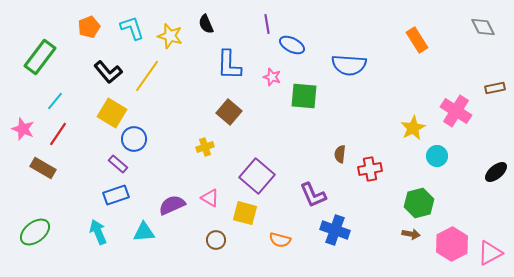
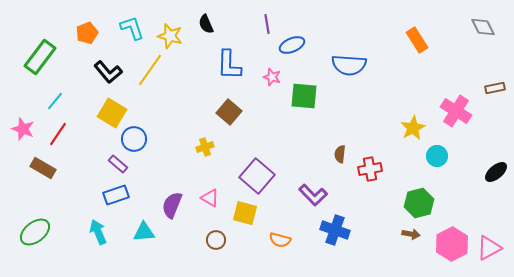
orange pentagon at (89, 27): moved 2 px left, 6 px down
blue ellipse at (292, 45): rotated 50 degrees counterclockwise
yellow line at (147, 76): moved 3 px right, 6 px up
purple L-shape at (313, 195): rotated 20 degrees counterclockwise
purple semicircle at (172, 205): rotated 44 degrees counterclockwise
pink triangle at (490, 253): moved 1 px left, 5 px up
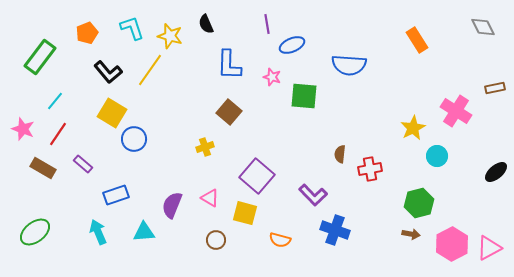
purple rectangle at (118, 164): moved 35 px left
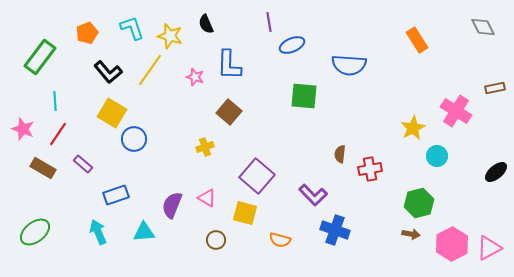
purple line at (267, 24): moved 2 px right, 2 px up
pink star at (272, 77): moved 77 px left
cyan line at (55, 101): rotated 42 degrees counterclockwise
pink triangle at (210, 198): moved 3 px left
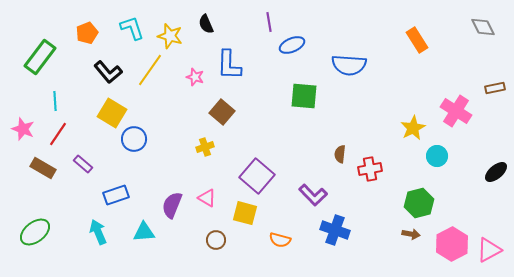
brown square at (229, 112): moved 7 px left
pink triangle at (489, 248): moved 2 px down
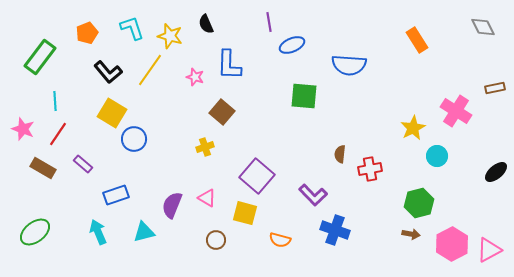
cyan triangle at (144, 232): rotated 10 degrees counterclockwise
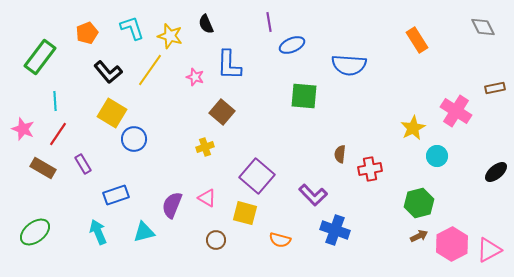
purple rectangle at (83, 164): rotated 18 degrees clockwise
brown arrow at (411, 234): moved 8 px right, 2 px down; rotated 36 degrees counterclockwise
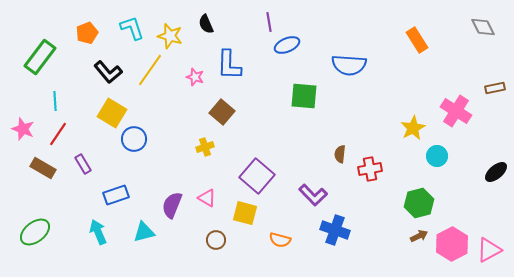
blue ellipse at (292, 45): moved 5 px left
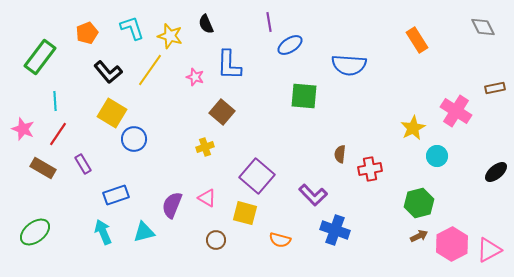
blue ellipse at (287, 45): moved 3 px right; rotated 10 degrees counterclockwise
cyan arrow at (98, 232): moved 5 px right
